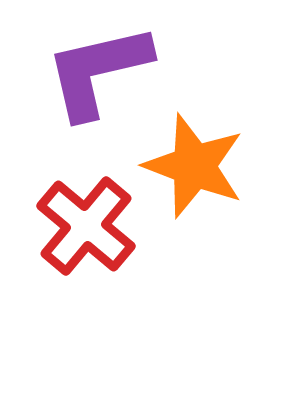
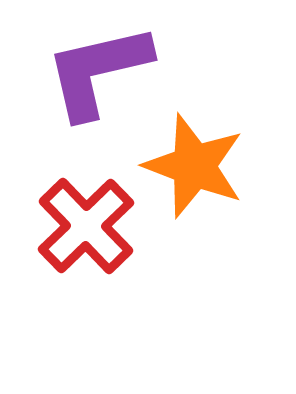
red cross: rotated 6 degrees clockwise
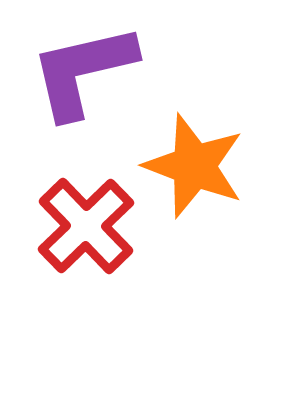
purple L-shape: moved 15 px left
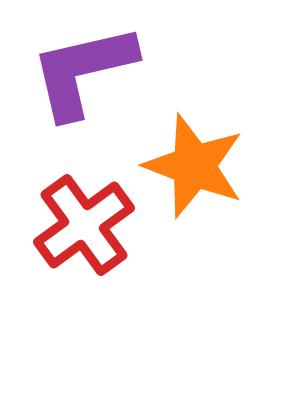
red cross: moved 2 px left, 1 px up; rotated 8 degrees clockwise
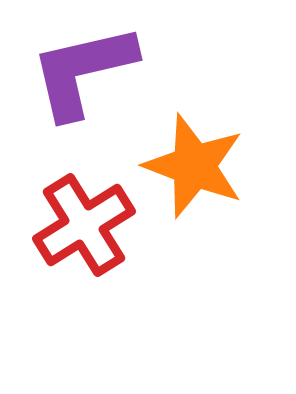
red cross: rotated 4 degrees clockwise
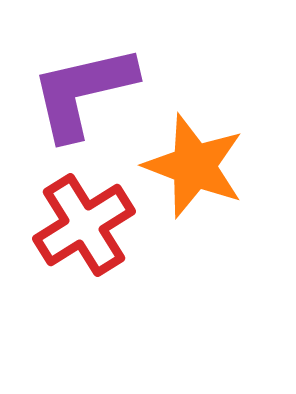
purple L-shape: moved 21 px down
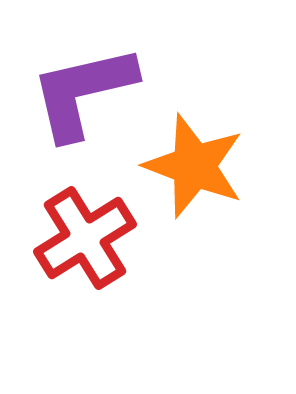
red cross: moved 1 px right, 13 px down
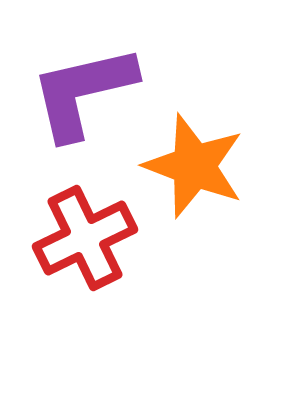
red cross: rotated 6 degrees clockwise
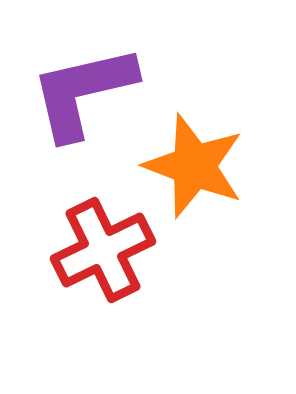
red cross: moved 18 px right, 12 px down
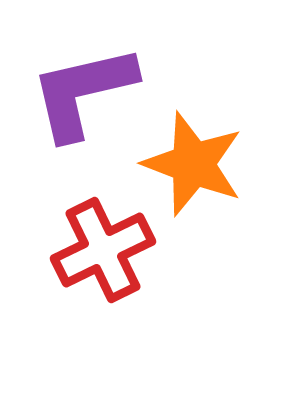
orange star: moved 1 px left, 2 px up
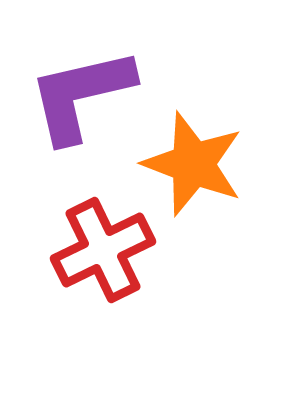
purple L-shape: moved 2 px left, 3 px down
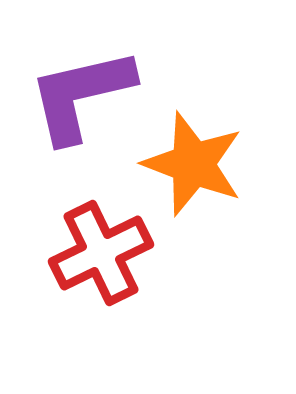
red cross: moved 2 px left, 3 px down
